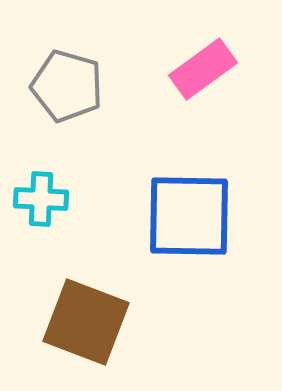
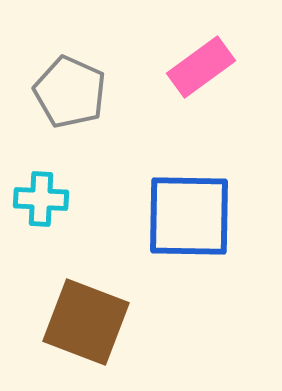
pink rectangle: moved 2 px left, 2 px up
gray pentagon: moved 3 px right, 6 px down; rotated 8 degrees clockwise
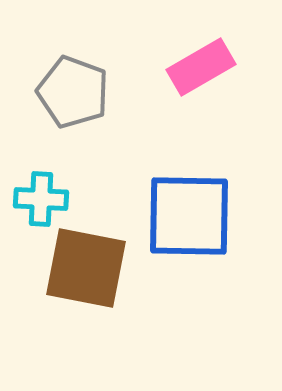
pink rectangle: rotated 6 degrees clockwise
gray pentagon: moved 3 px right; rotated 4 degrees counterclockwise
brown square: moved 54 px up; rotated 10 degrees counterclockwise
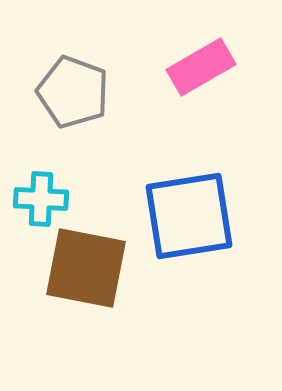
blue square: rotated 10 degrees counterclockwise
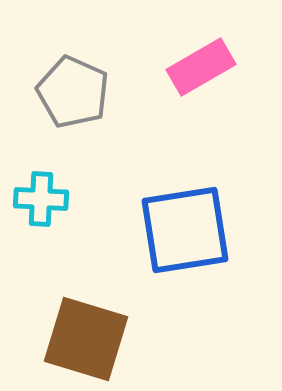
gray pentagon: rotated 4 degrees clockwise
blue square: moved 4 px left, 14 px down
brown square: moved 71 px down; rotated 6 degrees clockwise
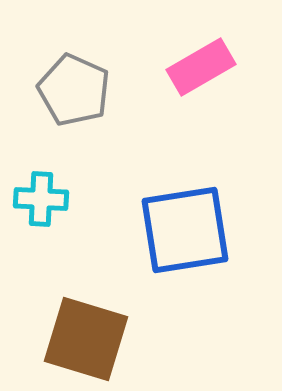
gray pentagon: moved 1 px right, 2 px up
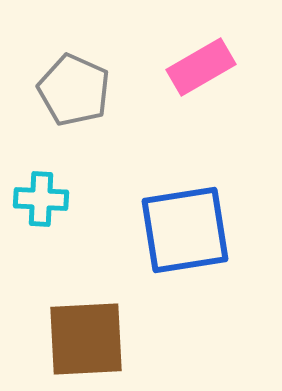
brown square: rotated 20 degrees counterclockwise
